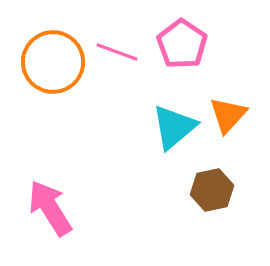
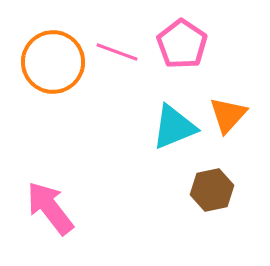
cyan triangle: rotated 18 degrees clockwise
pink arrow: rotated 6 degrees counterclockwise
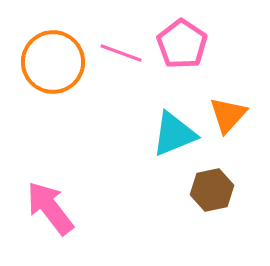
pink line: moved 4 px right, 1 px down
cyan triangle: moved 7 px down
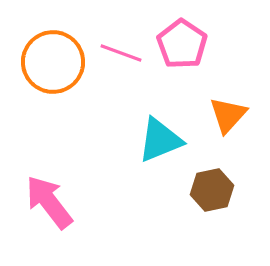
cyan triangle: moved 14 px left, 6 px down
pink arrow: moved 1 px left, 6 px up
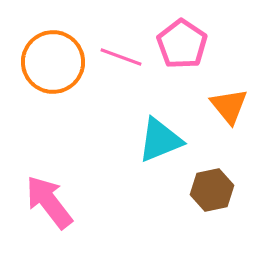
pink line: moved 4 px down
orange triangle: moved 1 px right, 9 px up; rotated 21 degrees counterclockwise
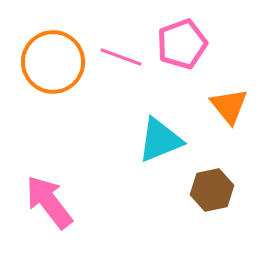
pink pentagon: rotated 18 degrees clockwise
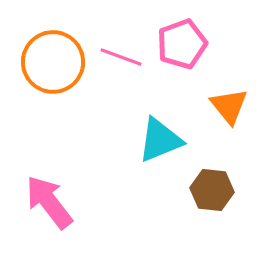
brown hexagon: rotated 18 degrees clockwise
